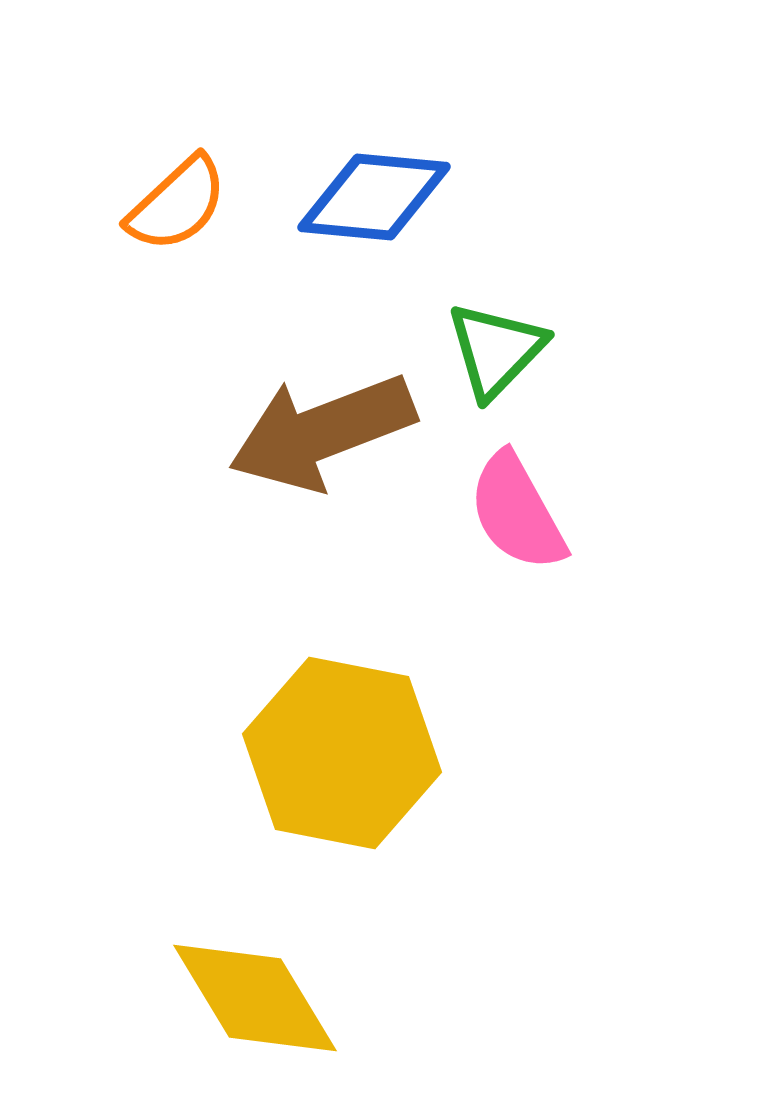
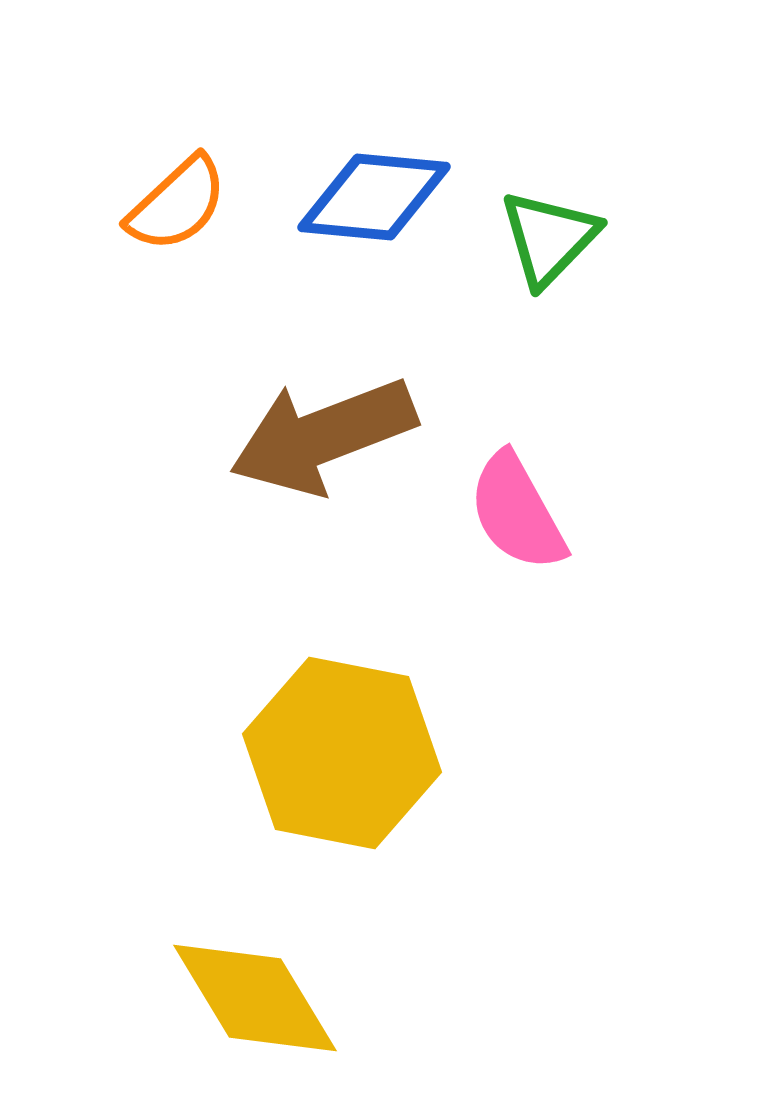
green triangle: moved 53 px right, 112 px up
brown arrow: moved 1 px right, 4 px down
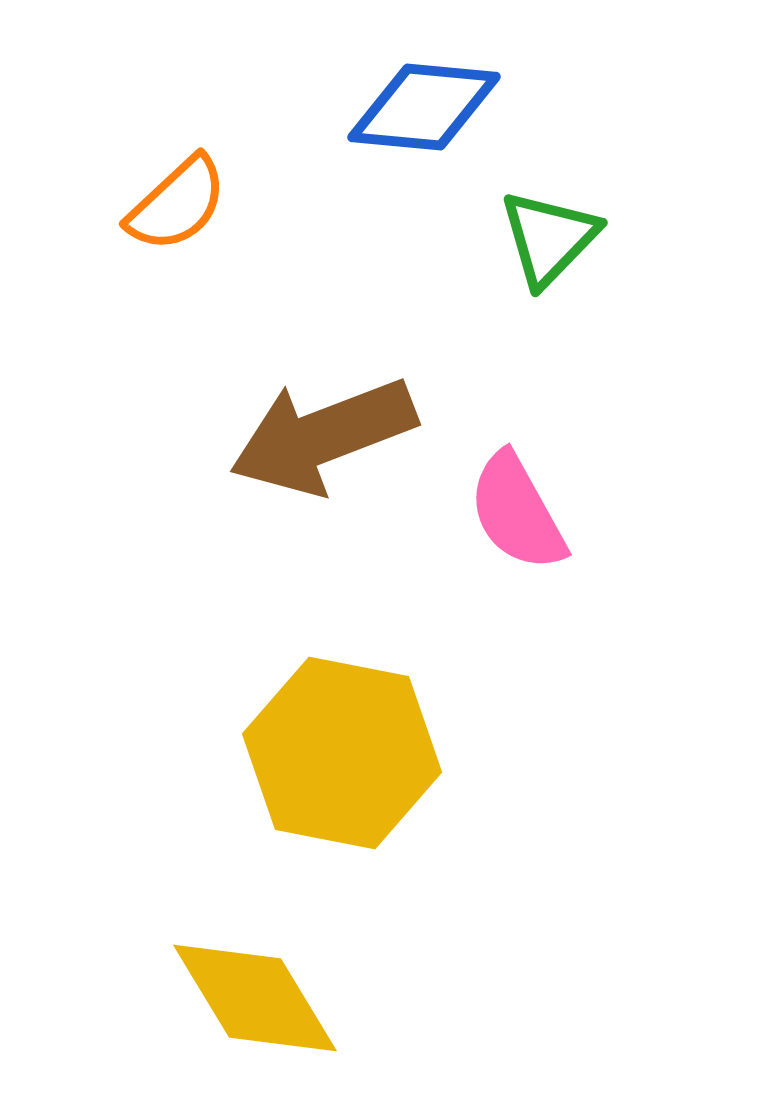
blue diamond: moved 50 px right, 90 px up
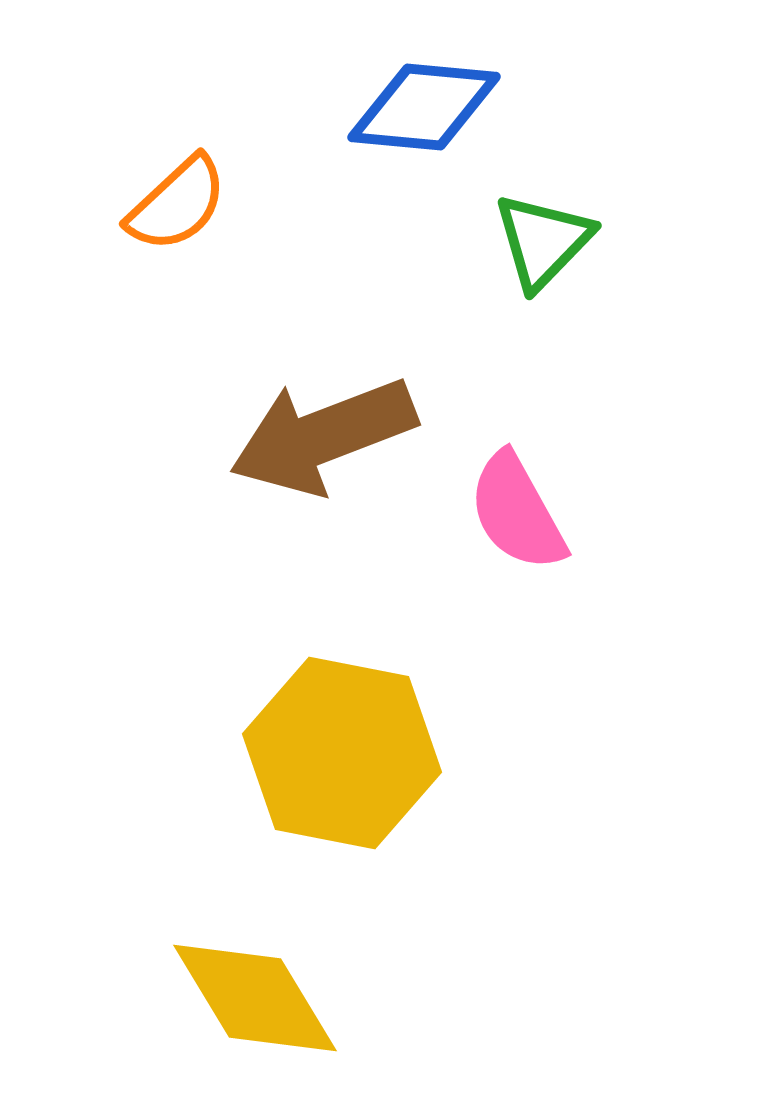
green triangle: moved 6 px left, 3 px down
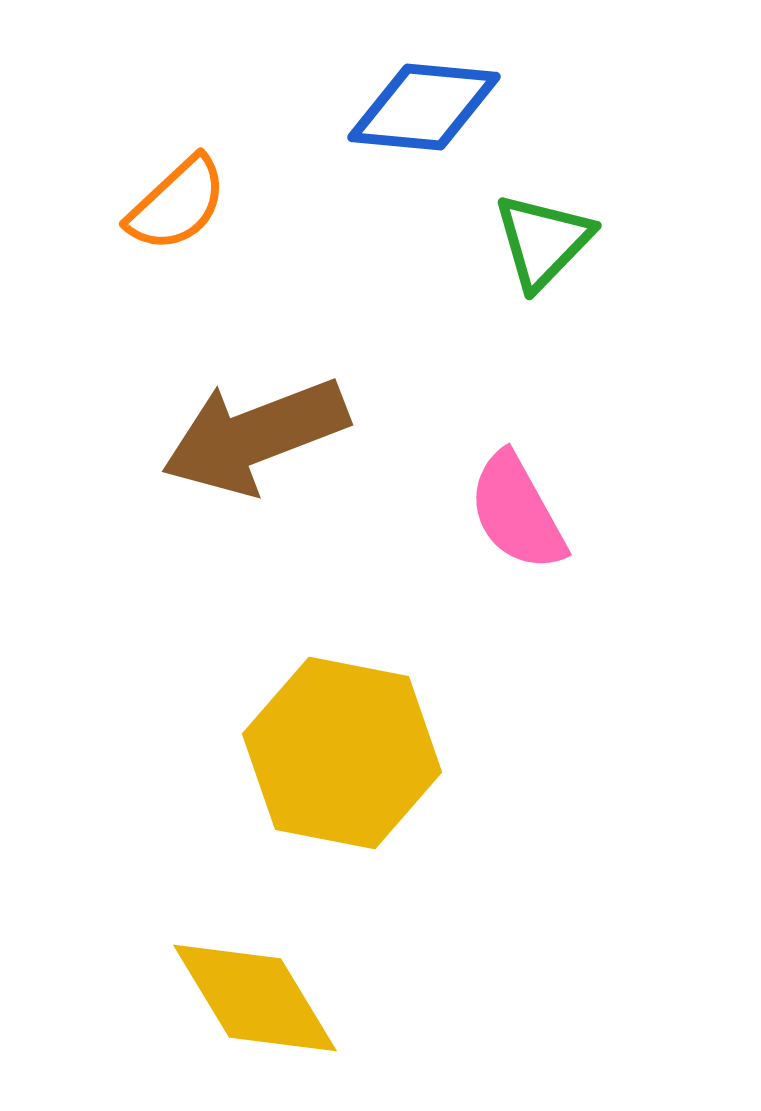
brown arrow: moved 68 px left
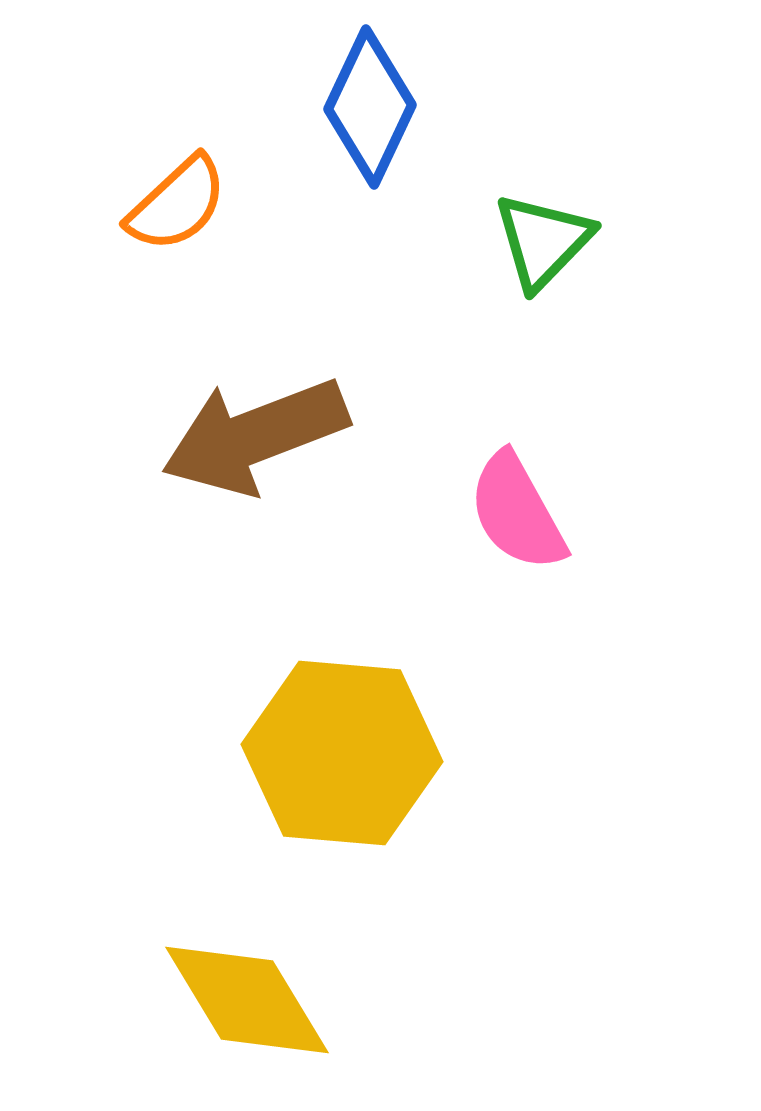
blue diamond: moved 54 px left; rotated 70 degrees counterclockwise
yellow hexagon: rotated 6 degrees counterclockwise
yellow diamond: moved 8 px left, 2 px down
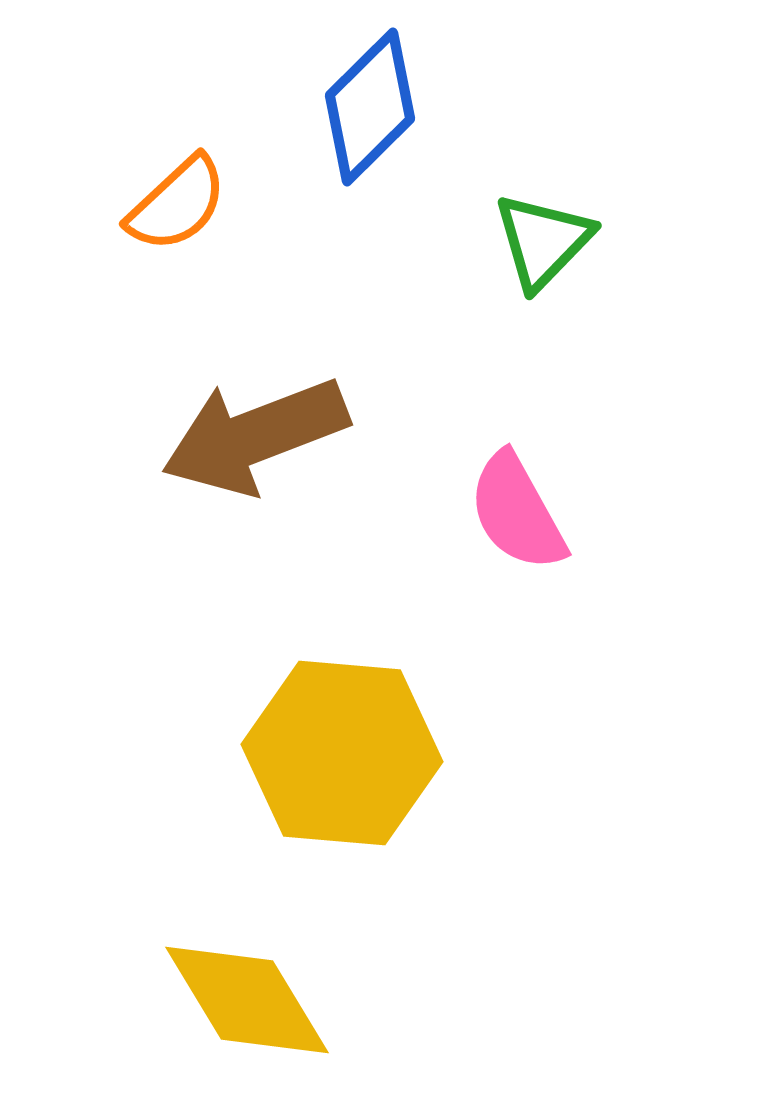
blue diamond: rotated 20 degrees clockwise
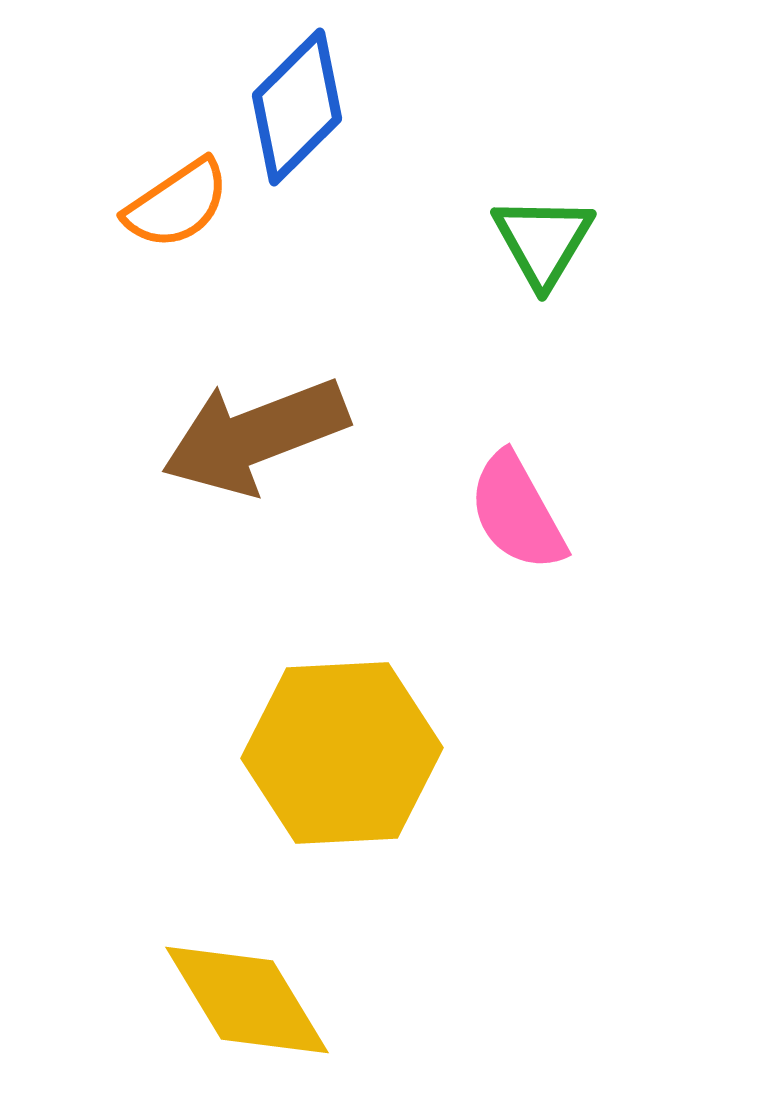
blue diamond: moved 73 px left
orange semicircle: rotated 9 degrees clockwise
green triangle: rotated 13 degrees counterclockwise
yellow hexagon: rotated 8 degrees counterclockwise
